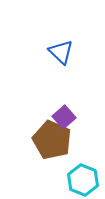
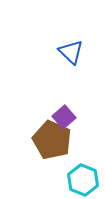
blue triangle: moved 10 px right
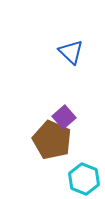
cyan hexagon: moved 1 px right, 1 px up
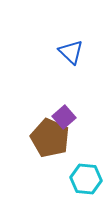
brown pentagon: moved 2 px left, 2 px up
cyan hexagon: moved 2 px right; rotated 16 degrees counterclockwise
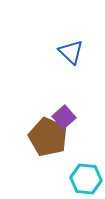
brown pentagon: moved 2 px left, 1 px up
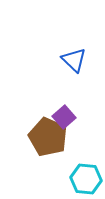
blue triangle: moved 3 px right, 8 px down
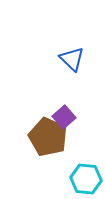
blue triangle: moved 2 px left, 1 px up
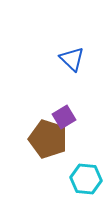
purple square: rotated 10 degrees clockwise
brown pentagon: moved 2 px down; rotated 6 degrees counterclockwise
